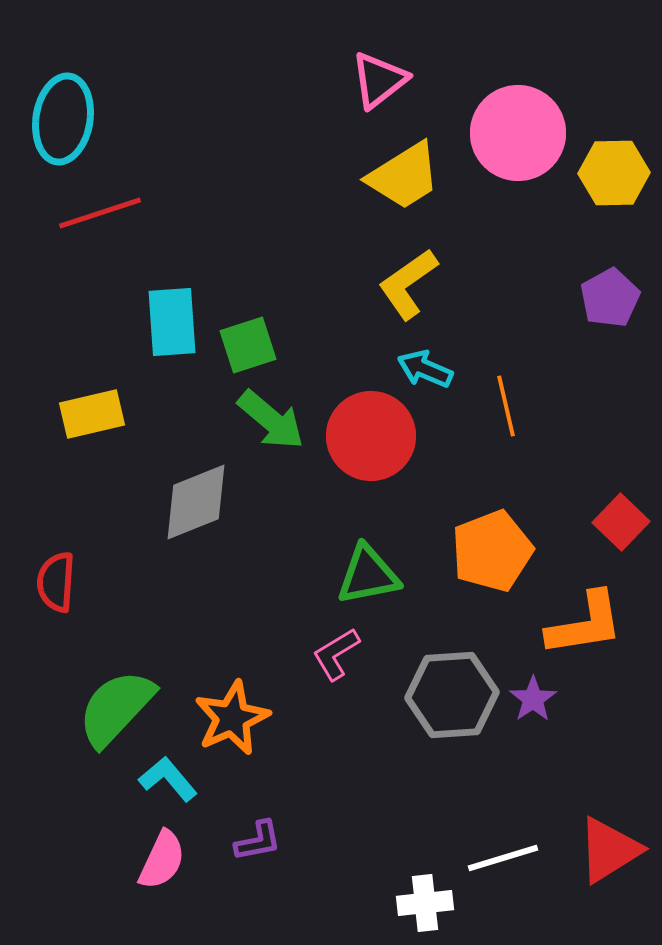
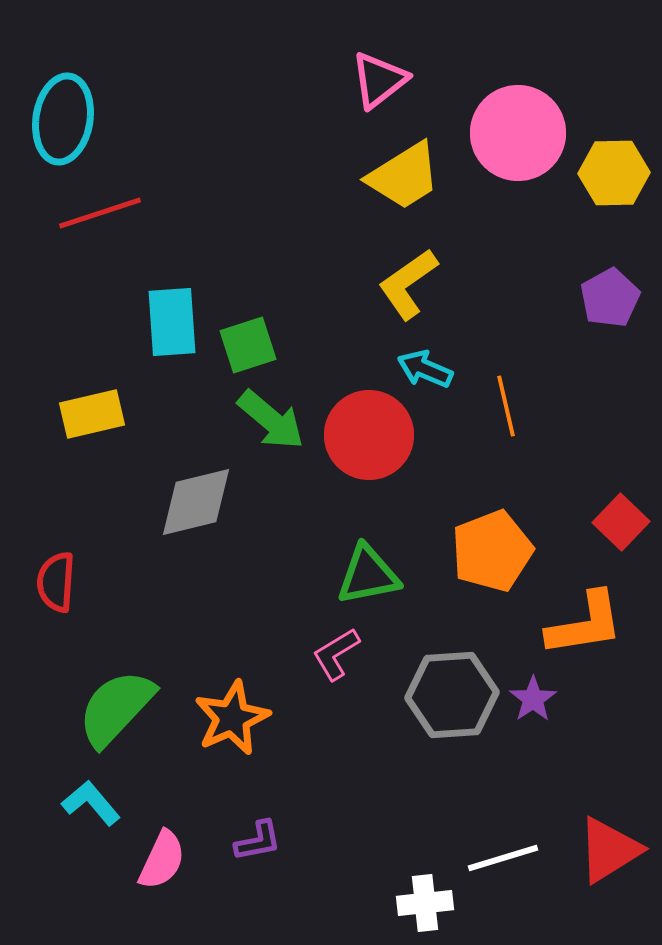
red circle: moved 2 px left, 1 px up
gray diamond: rotated 8 degrees clockwise
cyan L-shape: moved 77 px left, 24 px down
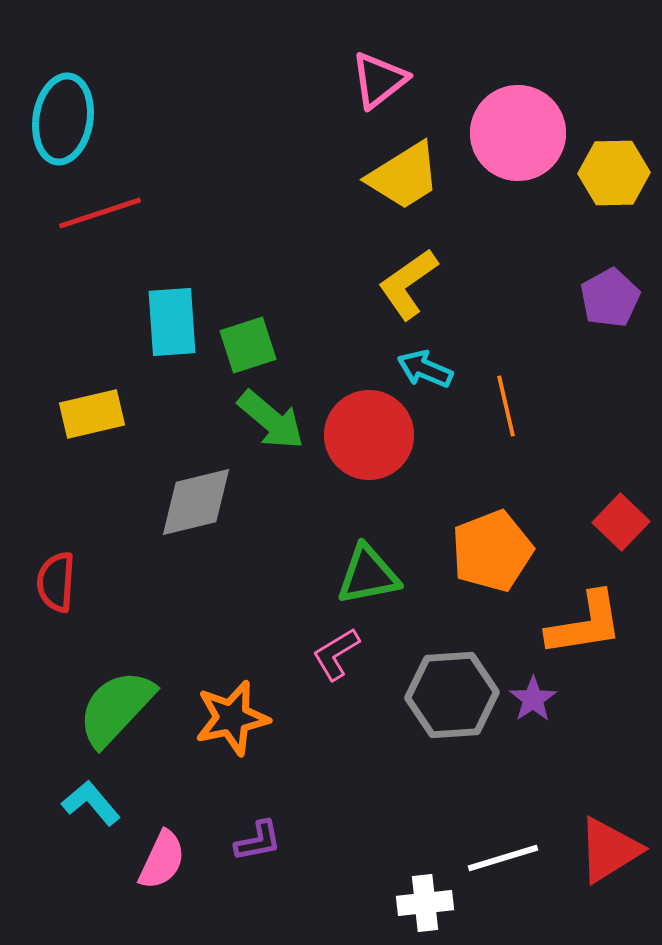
orange star: rotated 12 degrees clockwise
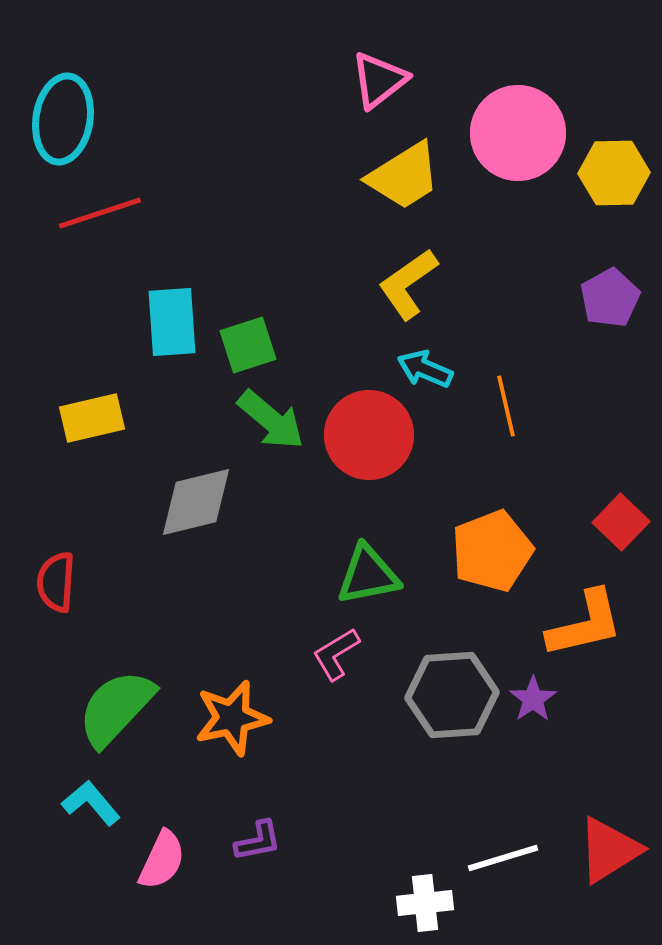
yellow rectangle: moved 4 px down
orange L-shape: rotated 4 degrees counterclockwise
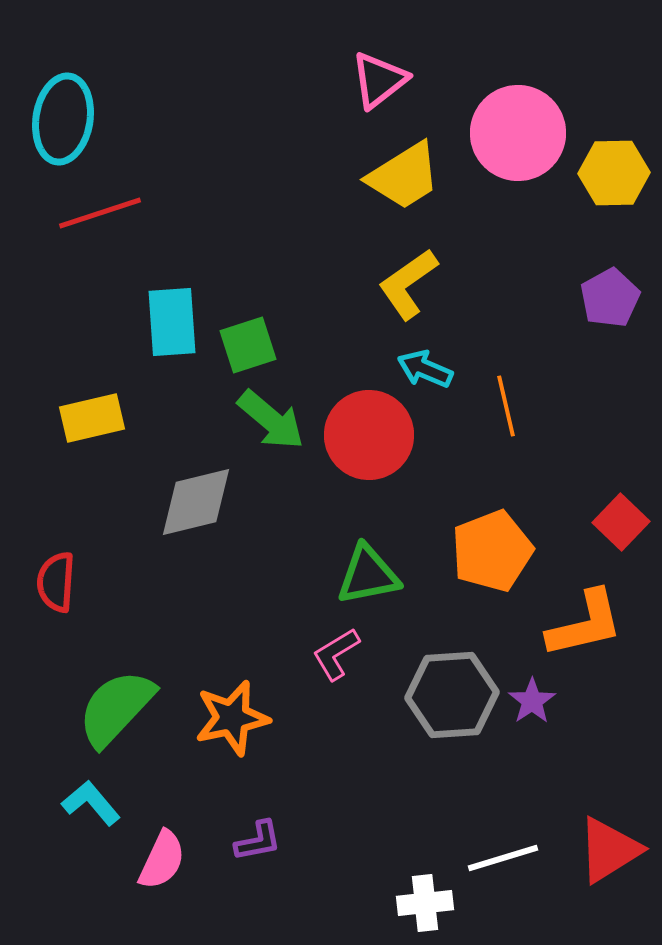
purple star: moved 1 px left, 2 px down
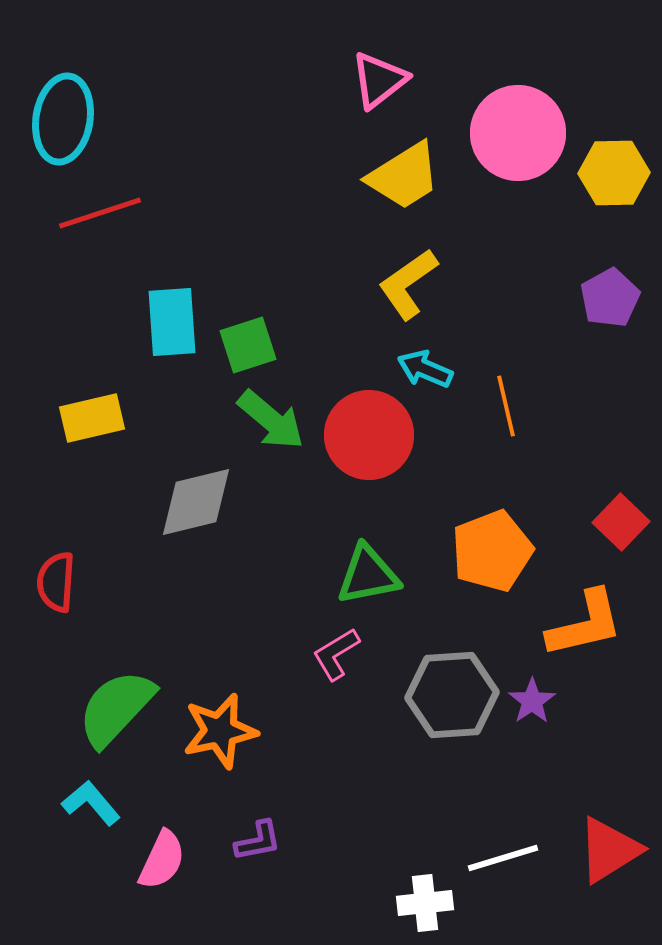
orange star: moved 12 px left, 13 px down
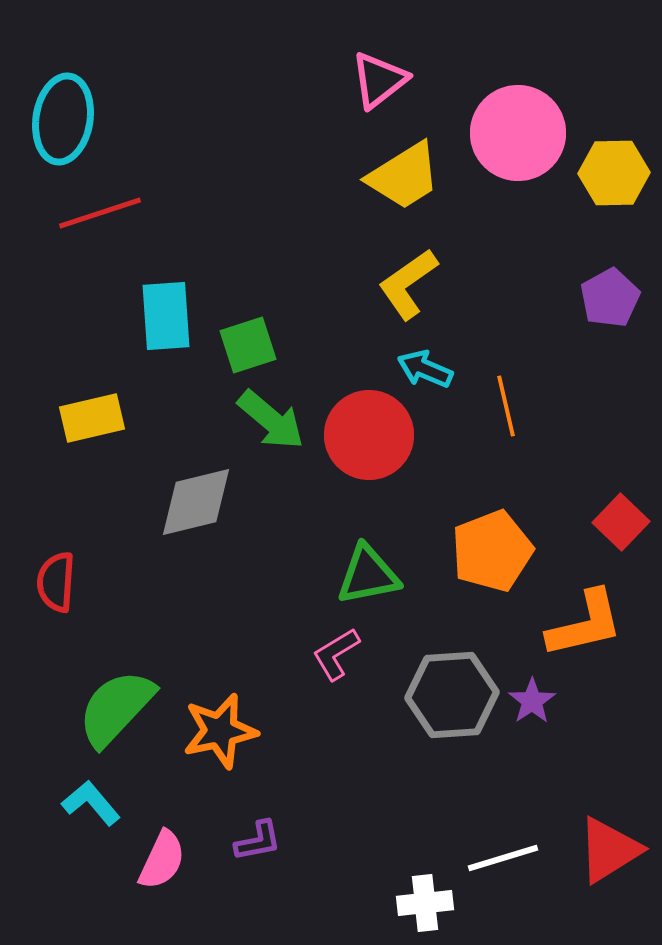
cyan rectangle: moved 6 px left, 6 px up
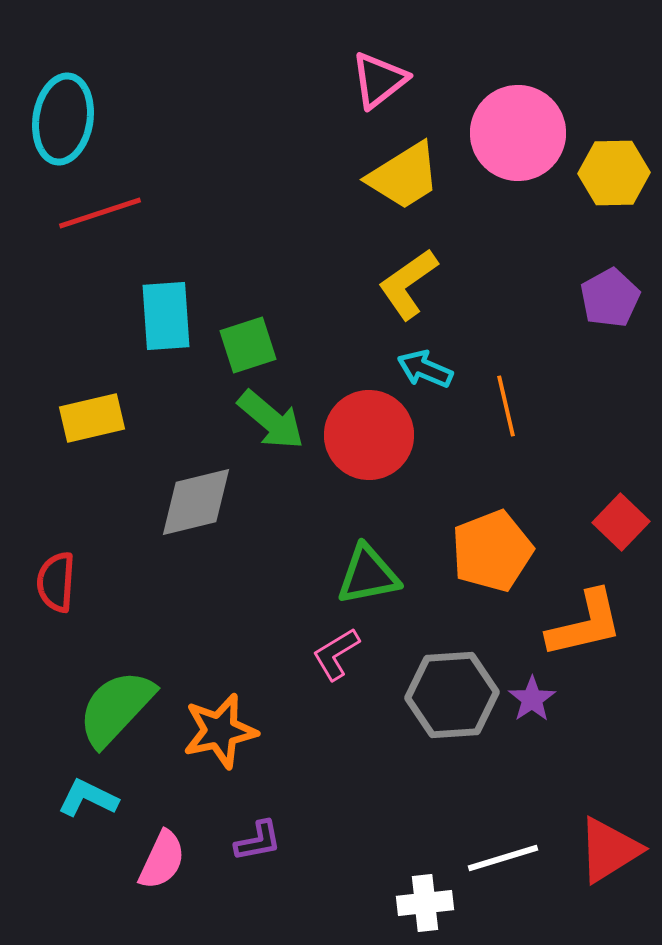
purple star: moved 2 px up
cyan L-shape: moved 3 px left, 5 px up; rotated 24 degrees counterclockwise
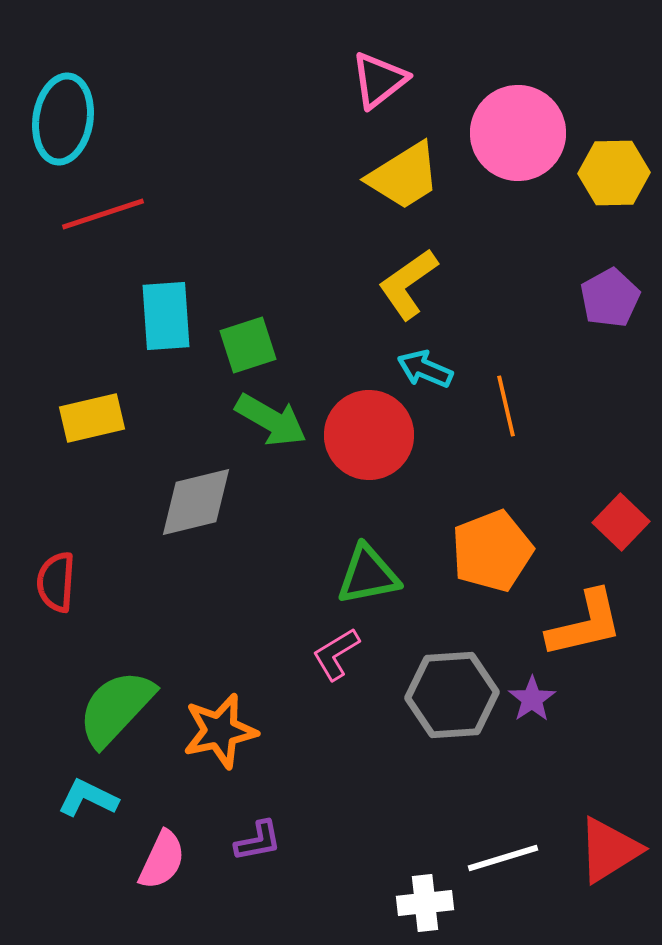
red line: moved 3 px right, 1 px down
green arrow: rotated 10 degrees counterclockwise
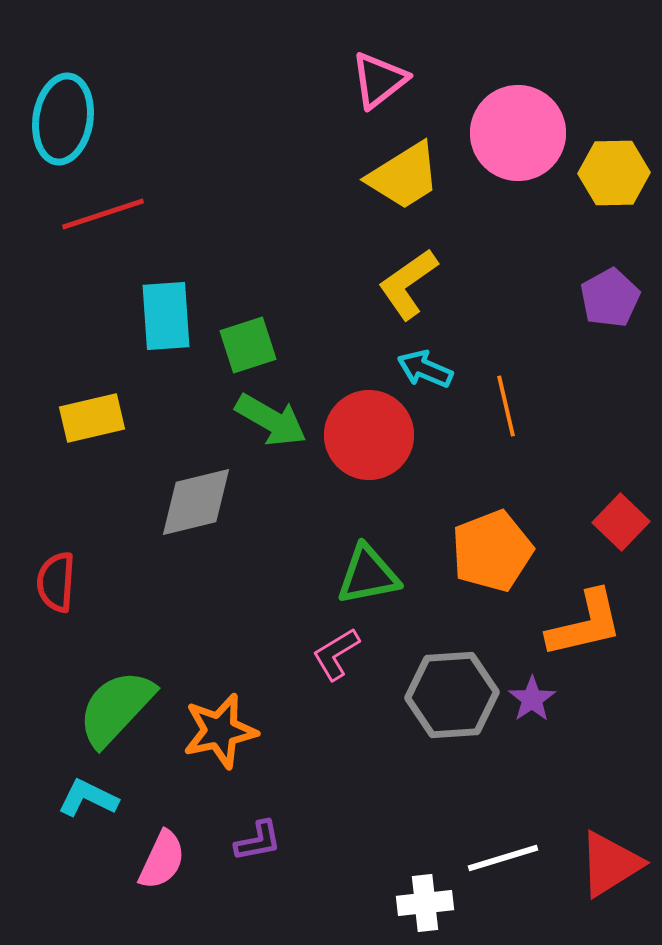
red triangle: moved 1 px right, 14 px down
